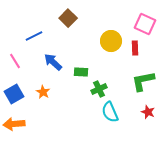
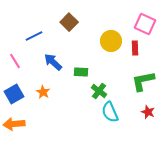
brown square: moved 1 px right, 4 px down
green cross: moved 2 px down; rotated 28 degrees counterclockwise
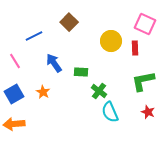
blue arrow: moved 1 px right, 1 px down; rotated 12 degrees clockwise
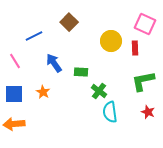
blue square: rotated 30 degrees clockwise
cyan semicircle: rotated 15 degrees clockwise
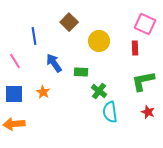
blue line: rotated 72 degrees counterclockwise
yellow circle: moved 12 px left
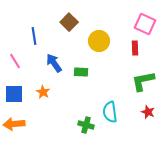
green cross: moved 13 px left, 34 px down; rotated 21 degrees counterclockwise
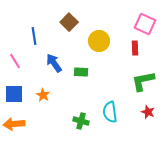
orange star: moved 3 px down
green cross: moved 5 px left, 4 px up
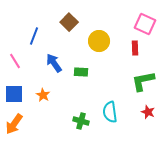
blue line: rotated 30 degrees clockwise
orange arrow: rotated 50 degrees counterclockwise
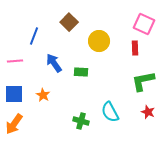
pink square: moved 1 px left
pink line: rotated 63 degrees counterclockwise
cyan semicircle: rotated 20 degrees counterclockwise
